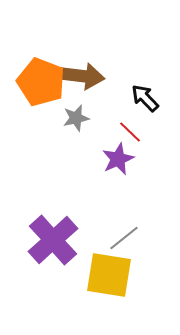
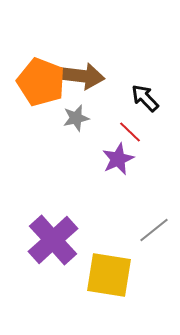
gray line: moved 30 px right, 8 px up
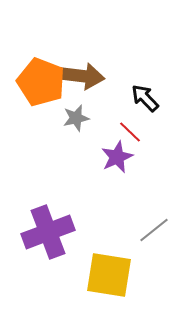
purple star: moved 1 px left, 2 px up
purple cross: moved 5 px left, 8 px up; rotated 21 degrees clockwise
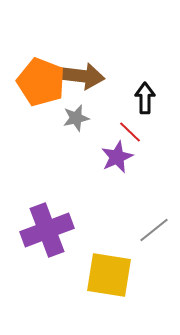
black arrow: rotated 44 degrees clockwise
purple cross: moved 1 px left, 2 px up
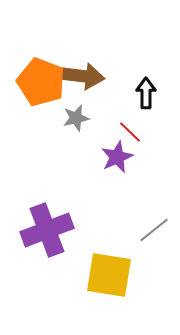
black arrow: moved 1 px right, 5 px up
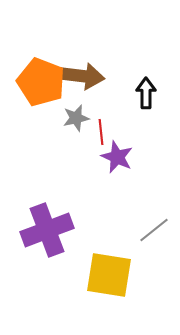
red line: moved 29 px left; rotated 40 degrees clockwise
purple star: rotated 24 degrees counterclockwise
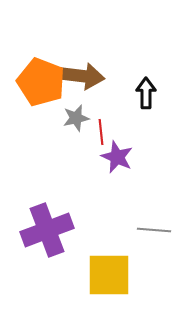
gray line: rotated 44 degrees clockwise
yellow square: rotated 9 degrees counterclockwise
